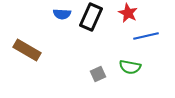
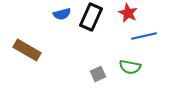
blue semicircle: rotated 18 degrees counterclockwise
blue line: moved 2 px left
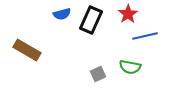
red star: moved 1 px down; rotated 12 degrees clockwise
black rectangle: moved 3 px down
blue line: moved 1 px right
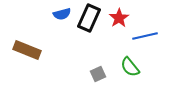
red star: moved 9 px left, 4 px down
black rectangle: moved 2 px left, 2 px up
brown rectangle: rotated 8 degrees counterclockwise
green semicircle: rotated 40 degrees clockwise
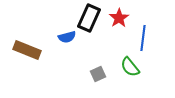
blue semicircle: moved 5 px right, 23 px down
blue line: moved 2 px left, 2 px down; rotated 70 degrees counterclockwise
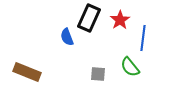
red star: moved 1 px right, 2 px down
blue semicircle: rotated 84 degrees clockwise
brown rectangle: moved 22 px down
gray square: rotated 28 degrees clockwise
